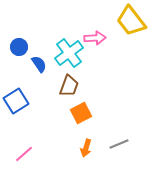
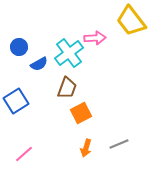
blue semicircle: rotated 96 degrees clockwise
brown trapezoid: moved 2 px left, 2 px down
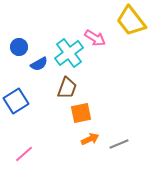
pink arrow: rotated 35 degrees clockwise
orange square: rotated 15 degrees clockwise
orange arrow: moved 4 px right, 9 px up; rotated 132 degrees counterclockwise
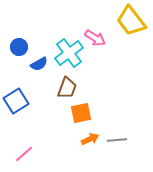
gray line: moved 2 px left, 4 px up; rotated 18 degrees clockwise
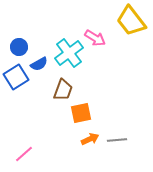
brown trapezoid: moved 4 px left, 2 px down
blue square: moved 24 px up
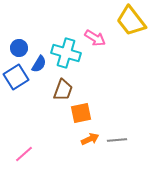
blue circle: moved 1 px down
cyan cross: moved 3 px left; rotated 36 degrees counterclockwise
blue semicircle: rotated 30 degrees counterclockwise
